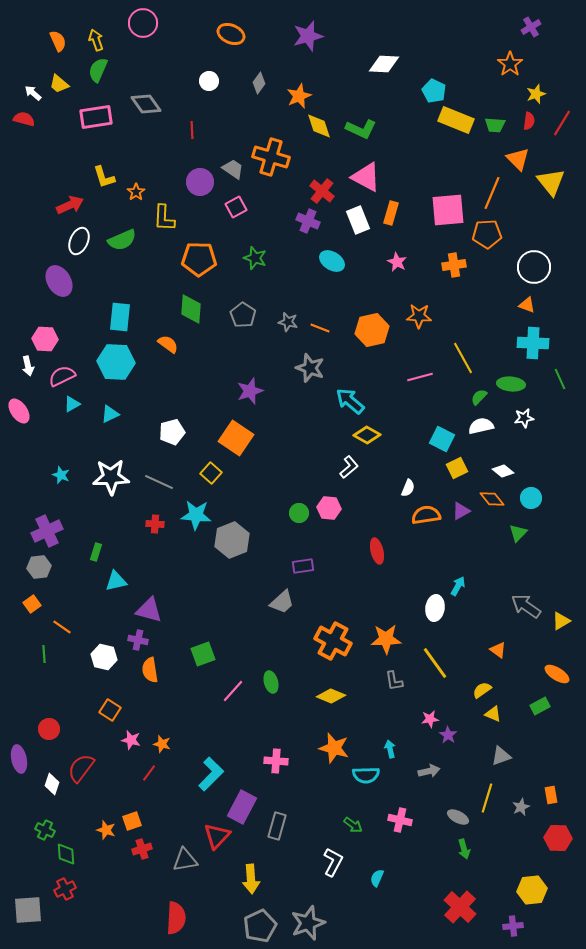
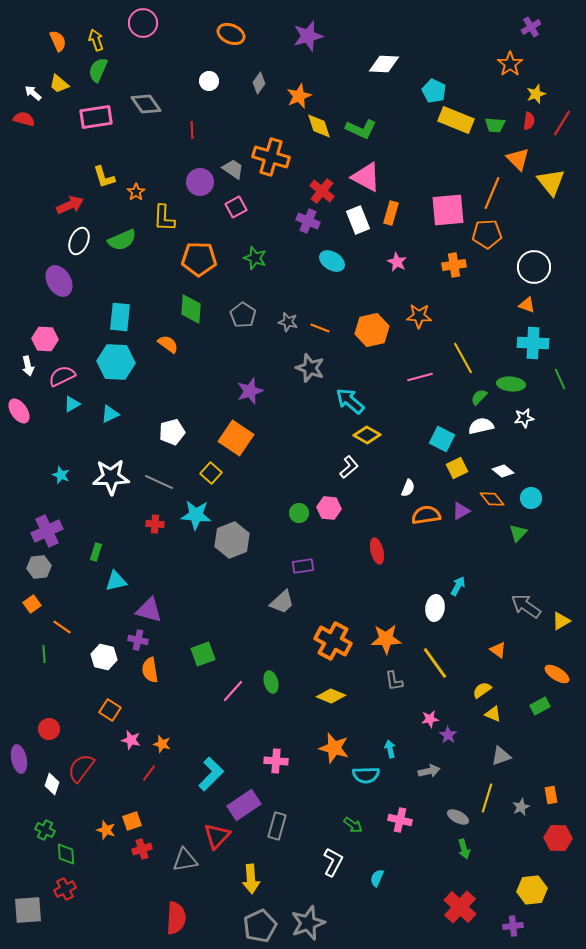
purple rectangle at (242, 807): moved 2 px right, 2 px up; rotated 28 degrees clockwise
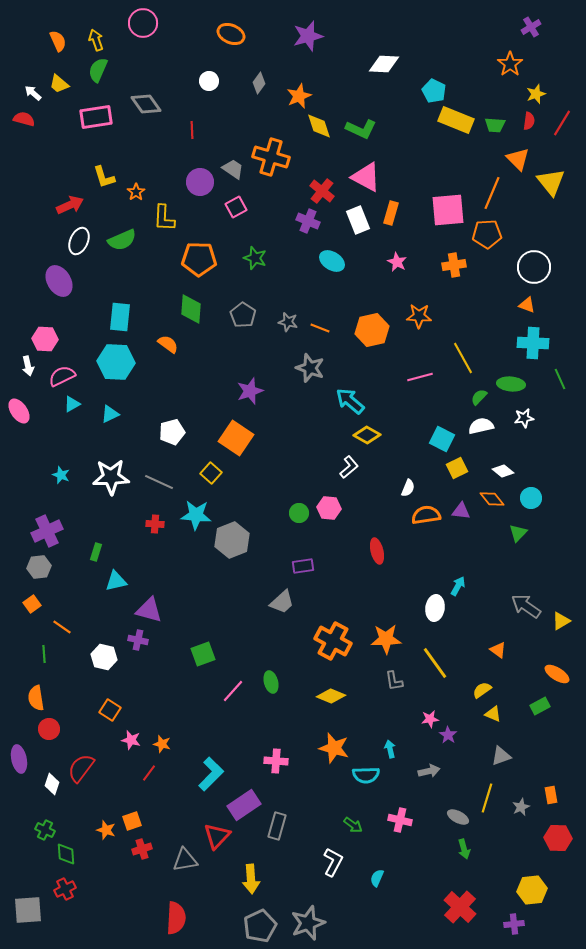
purple triangle at (461, 511): rotated 36 degrees clockwise
orange semicircle at (150, 670): moved 114 px left, 28 px down
purple cross at (513, 926): moved 1 px right, 2 px up
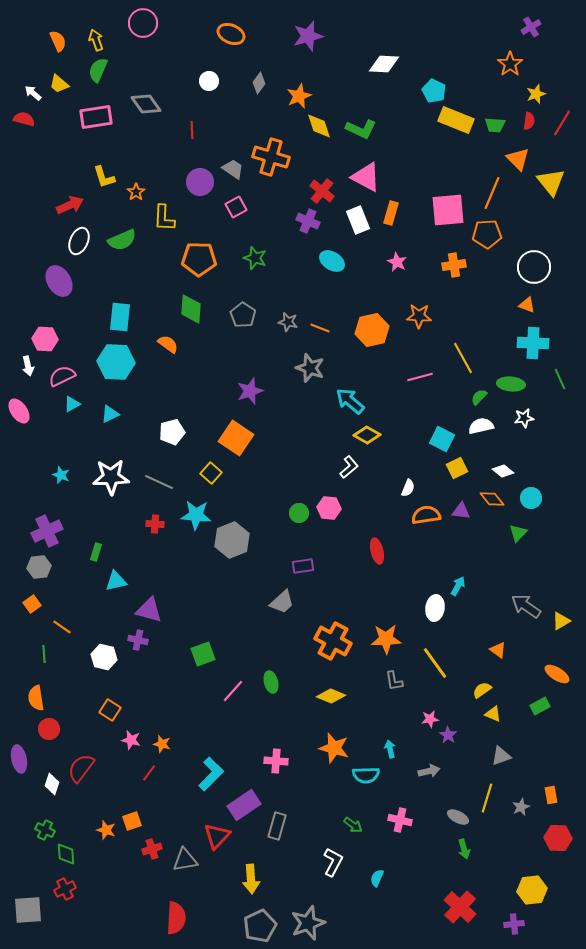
red cross at (142, 849): moved 10 px right
